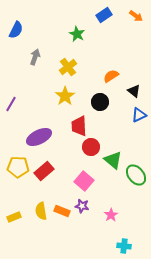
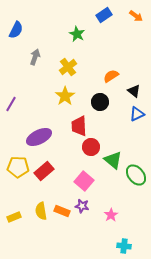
blue triangle: moved 2 px left, 1 px up
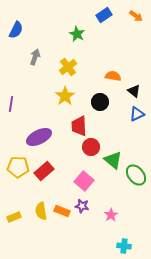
orange semicircle: moved 2 px right; rotated 42 degrees clockwise
purple line: rotated 21 degrees counterclockwise
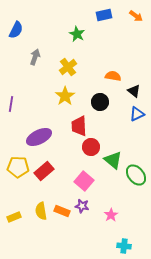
blue rectangle: rotated 21 degrees clockwise
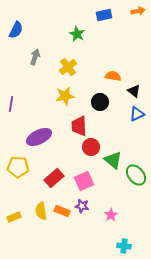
orange arrow: moved 2 px right, 5 px up; rotated 48 degrees counterclockwise
yellow star: rotated 24 degrees clockwise
red rectangle: moved 10 px right, 7 px down
pink square: rotated 24 degrees clockwise
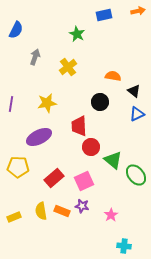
yellow star: moved 18 px left, 7 px down
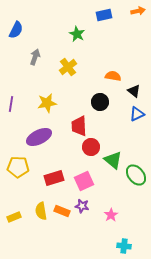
red rectangle: rotated 24 degrees clockwise
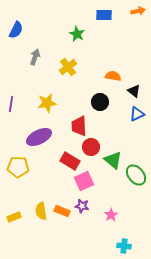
blue rectangle: rotated 14 degrees clockwise
red rectangle: moved 16 px right, 17 px up; rotated 48 degrees clockwise
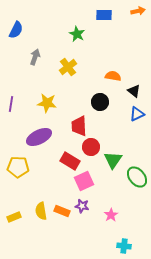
yellow star: rotated 18 degrees clockwise
green triangle: rotated 24 degrees clockwise
green ellipse: moved 1 px right, 2 px down
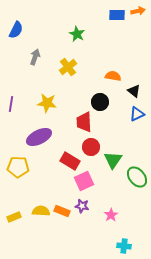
blue rectangle: moved 13 px right
red trapezoid: moved 5 px right, 4 px up
yellow semicircle: rotated 102 degrees clockwise
